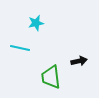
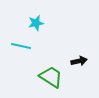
cyan line: moved 1 px right, 2 px up
green trapezoid: rotated 130 degrees clockwise
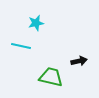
green trapezoid: rotated 20 degrees counterclockwise
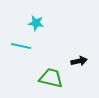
cyan star: rotated 21 degrees clockwise
green trapezoid: moved 1 px down
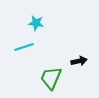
cyan line: moved 3 px right, 1 px down; rotated 30 degrees counterclockwise
green trapezoid: rotated 80 degrees counterclockwise
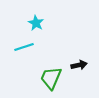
cyan star: rotated 21 degrees clockwise
black arrow: moved 4 px down
